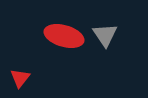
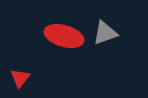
gray triangle: moved 2 px up; rotated 44 degrees clockwise
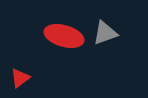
red triangle: rotated 15 degrees clockwise
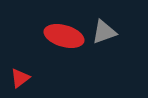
gray triangle: moved 1 px left, 1 px up
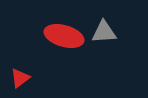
gray triangle: rotated 16 degrees clockwise
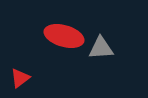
gray triangle: moved 3 px left, 16 px down
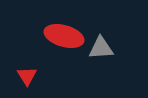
red triangle: moved 7 px right, 2 px up; rotated 25 degrees counterclockwise
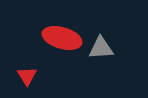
red ellipse: moved 2 px left, 2 px down
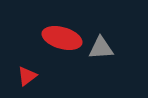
red triangle: rotated 25 degrees clockwise
